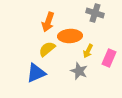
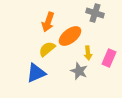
orange ellipse: rotated 35 degrees counterclockwise
yellow arrow: moved 2 px down; rotated 32 degrees counterclockwise
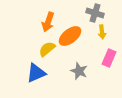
yellow arrow: moved 14 px right, 21 px up
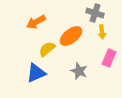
orange arrow: moved 12 px left; rotated 42 degrees clockwise
orange ellipse: moved 1 px right
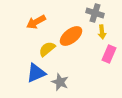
pink rectangle: moved 4 px up
gray star: moved 19 px left, 11 px down
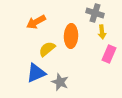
orange ellipse: rotated 50 degrees counterclockwise
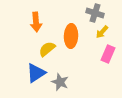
orange arrow: rotated 66 degrees counterclockwise
yellow arrow: rotated 48 degrees clockwise
pink rectangle: moved 1 px left
blue triangle: rotated 10 degrees counterclockwise
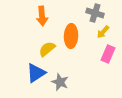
orange arrow: moved 6 px right, 6 px up
yellow arrow: moved 1 px right
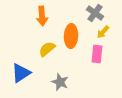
gray cross: rotated 18 degrees clockwise
pink rectangle: moved 11 px left; rotated 18 degrees counterclockwise
blue triangle: moved 15 px left
